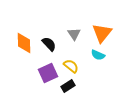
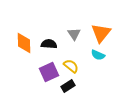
orange triangle: moved 1 px left
black semicircle: rotated 42 degrees counterclockwise
purple square: moved 1 px right, 1 px up
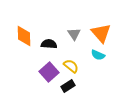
orange triangle: rotated 20 degrees counterclockwise
orange diamond: moved 7 px up
purple square: rotated 18 degrees counterclockwise
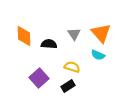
yellow semicircle: moved 1 px right, 1 px down; rotated 21 degrees counterclockwise
purple square: moved 10 px left, 6 px down
